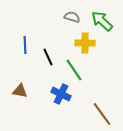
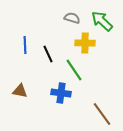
gray semicircle: moved 1 px down
black line: moved 3 px up
blue cross: moved 1 px up; rotated 18 degrees counterclockwise
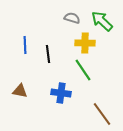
black line: rotated 18 degrees clockwise
green line: moved 9 px right
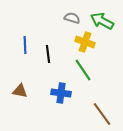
green arrow: rotated 15 degrees counterclockwise
yellow cross: moved 1 px up; rotated 18 degrees clockwise
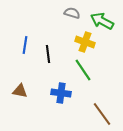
gray semicircle: moved 5 px up
blue line: rotated 12 degrees clockwise
